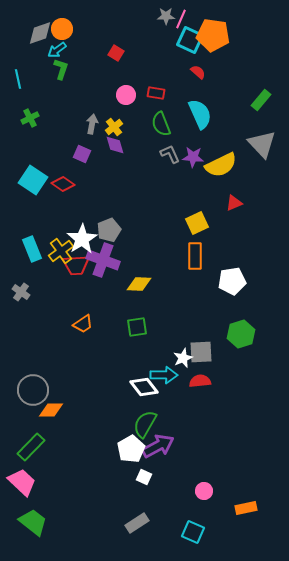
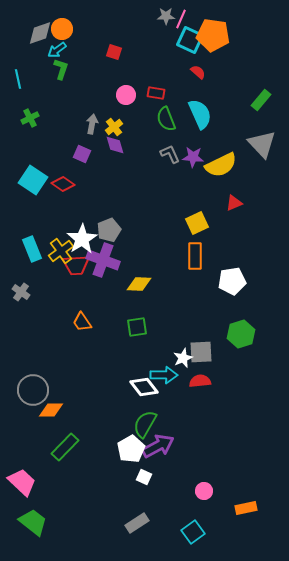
red square at (116, 53): moved 2 px left, 1 px up; rotated 14 degrees counterclockwise
green semicircle at (161, 124): moved 5 px right, 5 px up
orange trapezoid at (83, 324): moved 1 px left, 2 px up; rotated 90 degrees clockwise
green rectangle at (31, 447): moved 34 px right
cyan square at (193, 532): rotated 30 degrees clockwise
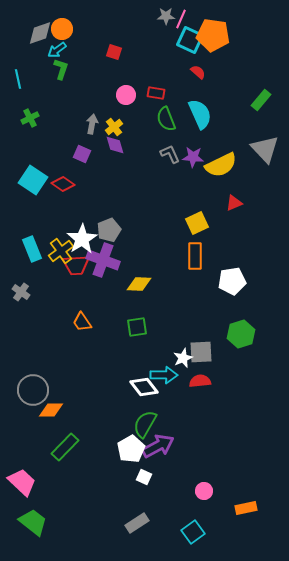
gray triangle at (262, 144): moved 3 px right, 5 px down
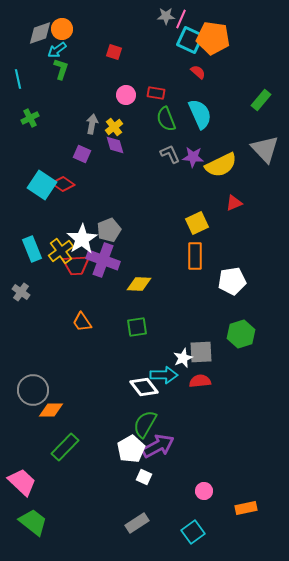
orange pentagon at (213, 35): moved 3 px down
cyan square at (33, 180): moved 9 px right, 5 px down
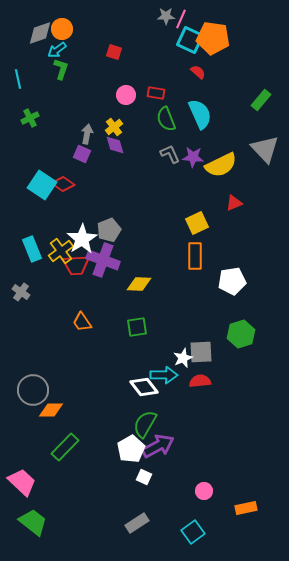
gray arrow at (92, 124): moved 5 px left, 10 px down
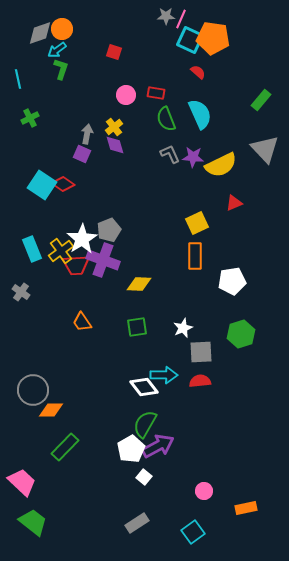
white star at (183, 358): moved 30 px up
white square at (144, 477): rotated 14 degrees clockwise
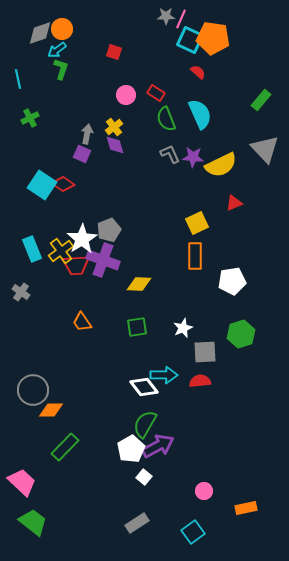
red rectangle at (156, 93): rotated 24 degrees clockwise
gray square at (201, 352): moved 4 px right
